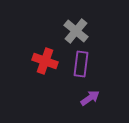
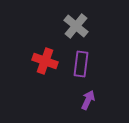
gray cross: moved 5 px up
purple arrow: moved 2 px left, 2 px down; rotated 30 degrees counterclockwise
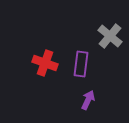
gray cross: moved 34 px right, 10 px down
red cross: moved 2 px down
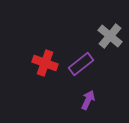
purple rectangle: rotated 45 degrees clockwise
